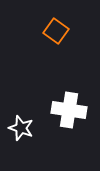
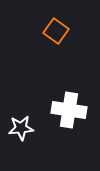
white star: rotated 25 degrees counterclockwise
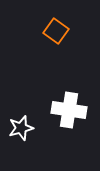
white star: rotated 10 degrees counterclockwise
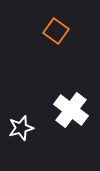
white cross: moved 2 px right; rotated 28 degrees clockwise
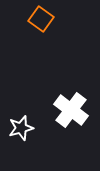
orange square: moved 15 px left, 12 px up
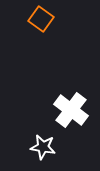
white star: moved 22 px right, 19 px down; rotated 25 degrees clockwise
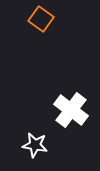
white star: moved 8 px left, 2 px up
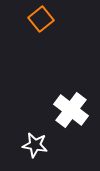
orange square: rotated 15 degrees clockwise
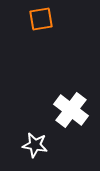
orange square: rotated 30 degrees clockwise
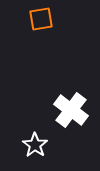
white star: rotated 25 degrees clockwise
